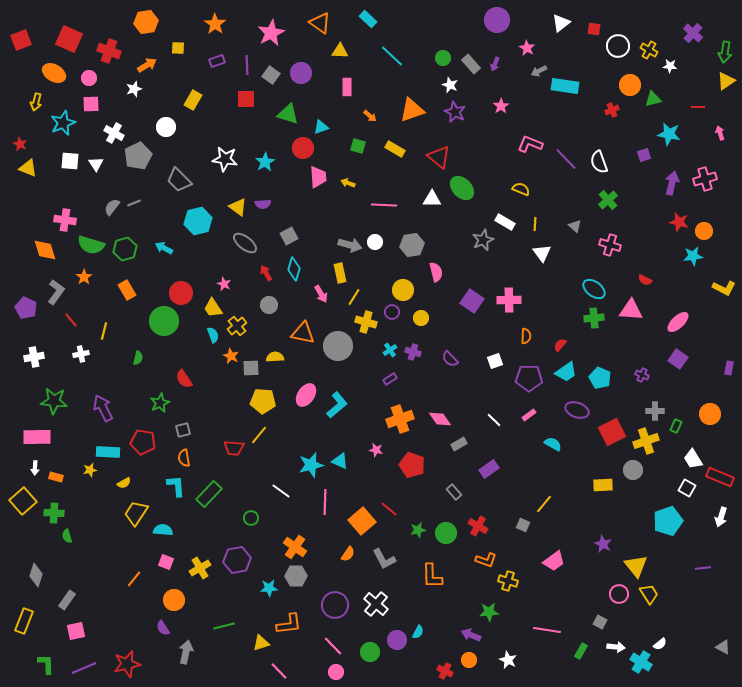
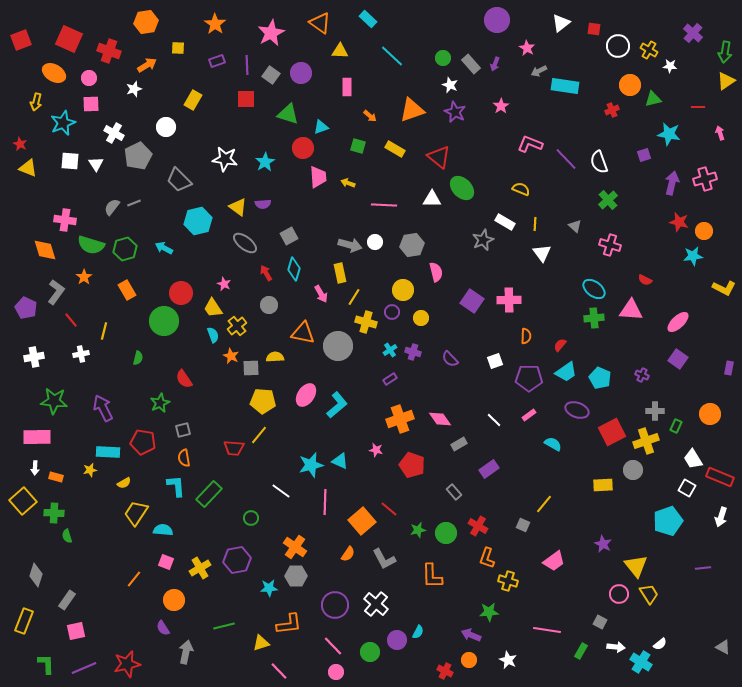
orange L-shape at (486, 560): moved 1 px right, 2 px up; rotated 90 degrees clockwise
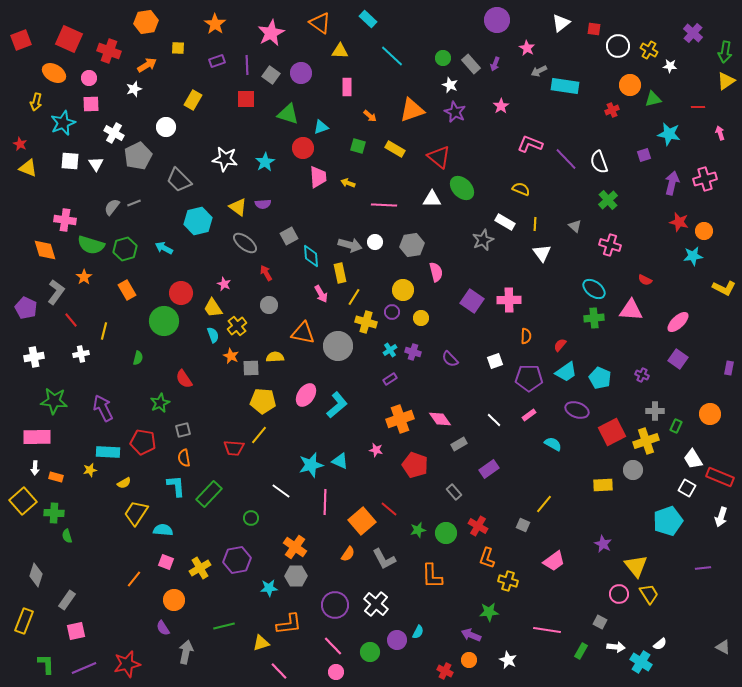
cyan diamond at (294, 269): moved 17 px right, 13 px up; rotated 20 degrees counterclockwise
red pentagon at (412, 465): moved 3 px right
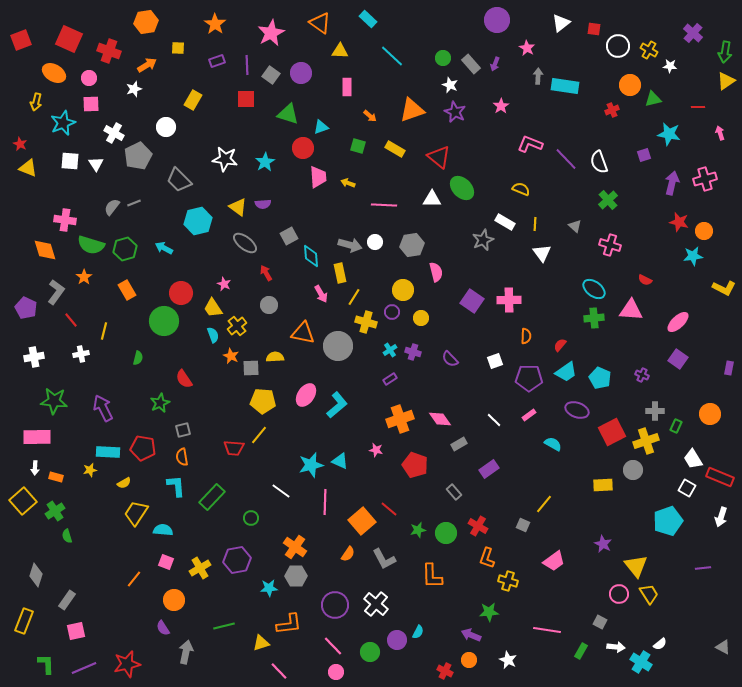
gray arrow at (539, 71): moved 1 px left, 5 px down; rotated 119 degrees clockwise
red pentagon at (143, 442): moved 6 px down
orange semicircle at (184, 458): moved 2 px left, 1 px up
green rectangle at (209, 494): moved 3 px right, 3 px down
green cross at (54, 513): moved 1 px right, 2 px up; rotated 36 degrees counterclockwise
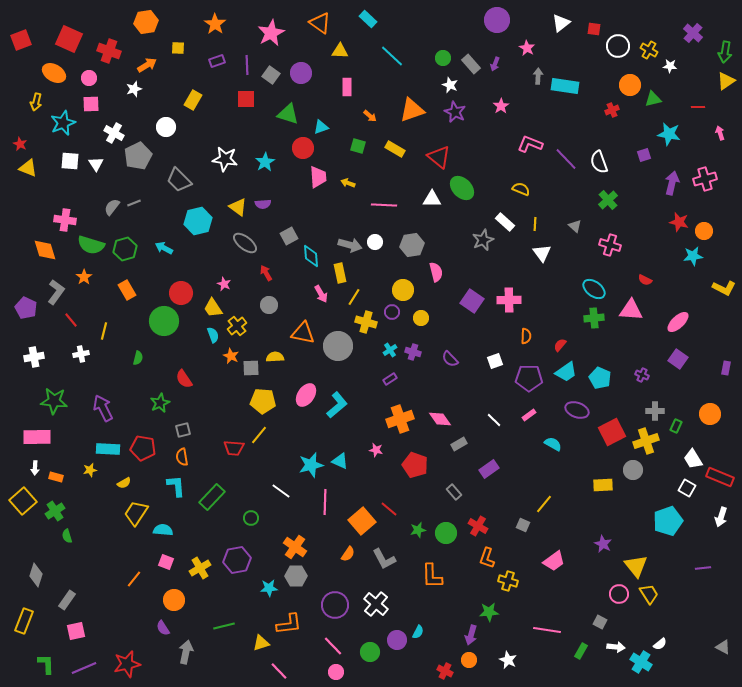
white rectangle at (505, 222): rotated 12 degrees clockwise
purple rectangle at (729, 368): moved 3 px left
cyan rectangle at (108, 452): moved 3 px up
purple arrow at (471, 635): rotated 96 degrees counterclockwise
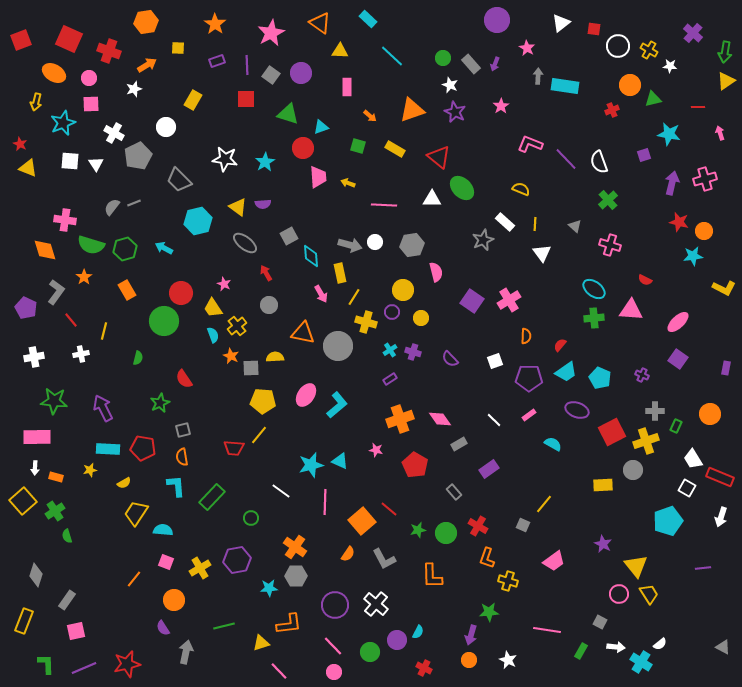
pink cross at (509, 300): rotated 30 degrees counterclockwise
red pentagon at (415, 465): rotated 10 degrees clockwise
red cross at (445, 671): moved 21 px left, 3 px up
pink circle at (336, 672): moved 2 px left
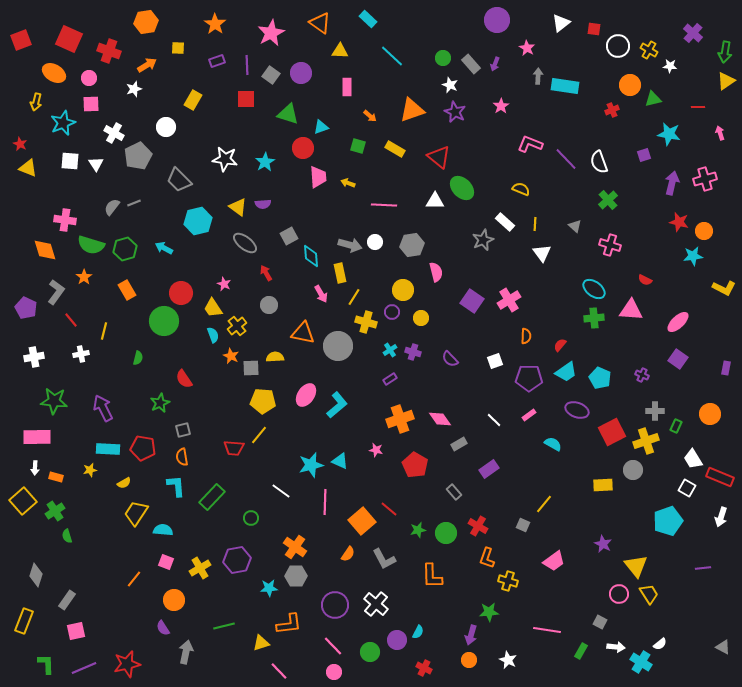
white triangle at (432, 199): moved 3 px right, 2 px down
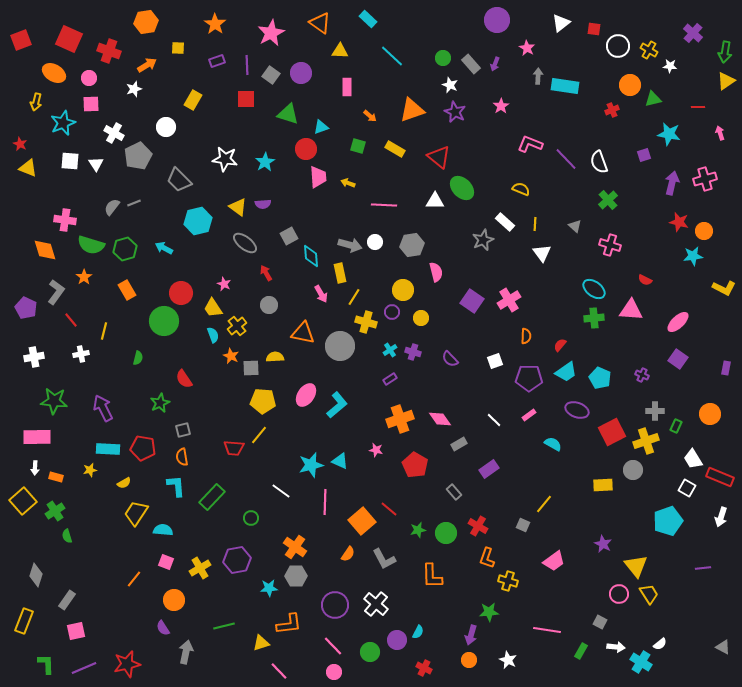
red circle at (303, 148): moved 3 px right, 1 px down
gray circle at (338, 346): moved 2 px right
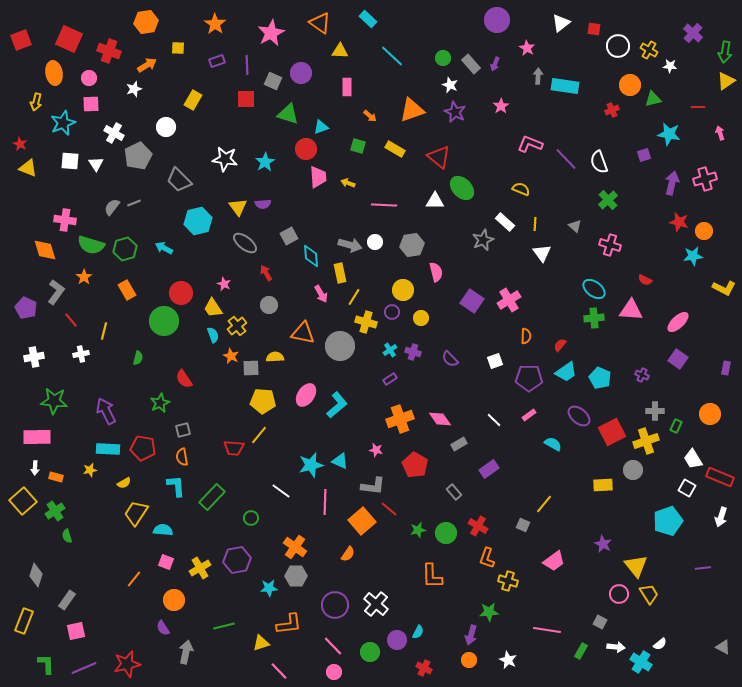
orange ellipse at (54, 73): rotated 50 degrees clockwise
gray square at (271, 75): moved 2 px right, 6 px down; rotated 12 degrees counterclockwise
yellow triangle at (238, 207): rotated 18 degrees clockwise
purple arrow at (103, 408): moved 3 px right, 3 px down
purple ellipse at (577, 410): moved 2 px right, 6 px down; rotated 20 degrees clockwise
gray L-shape at (384, 559): moved 11 px left, 73 px up; rotated 55 degrees counterclockwise
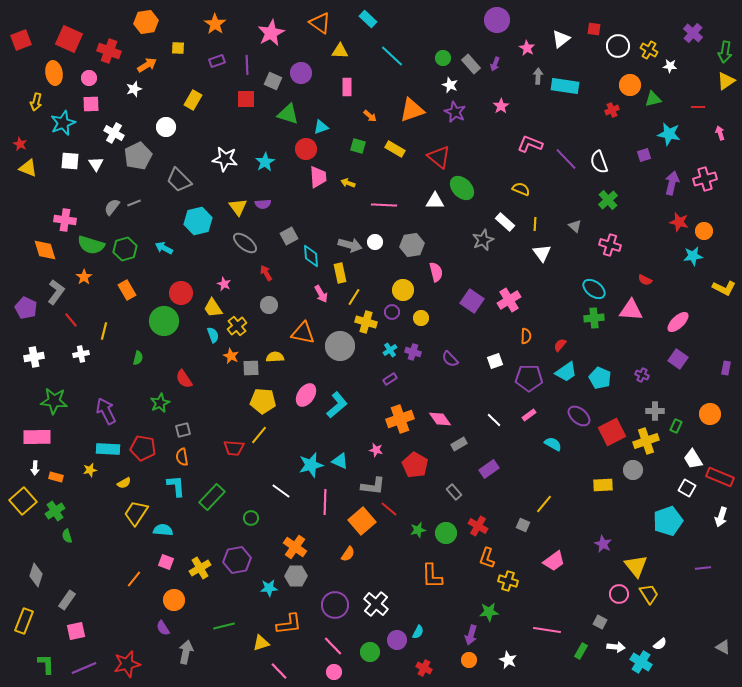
white triangle at (561, 23): moved 16 px down
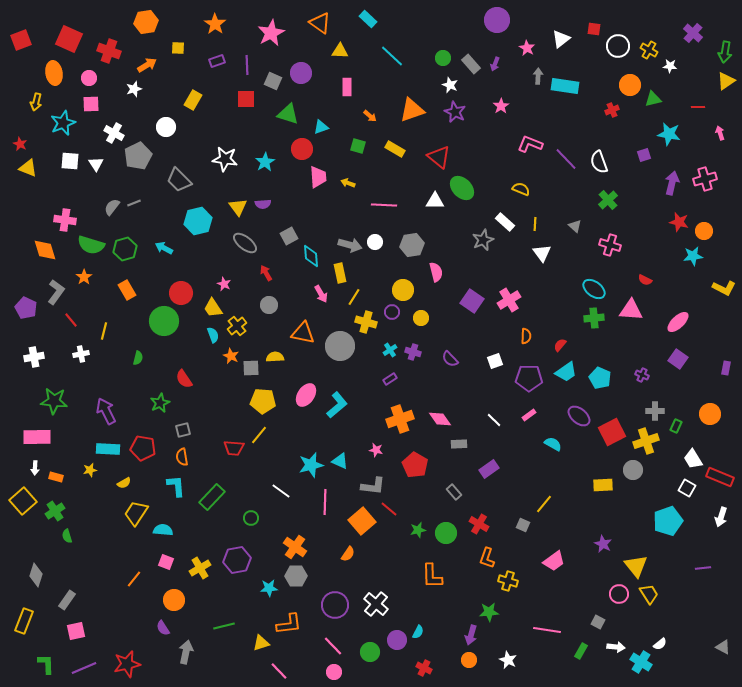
red circle at (306, 149): moved 4 px left
gray rectangle at (459, 444): rotated 28 degrees clockwise
red cross at (478, 526): moved 1 px right, 2 px up
gray square at (600, 622): moved 2 px left
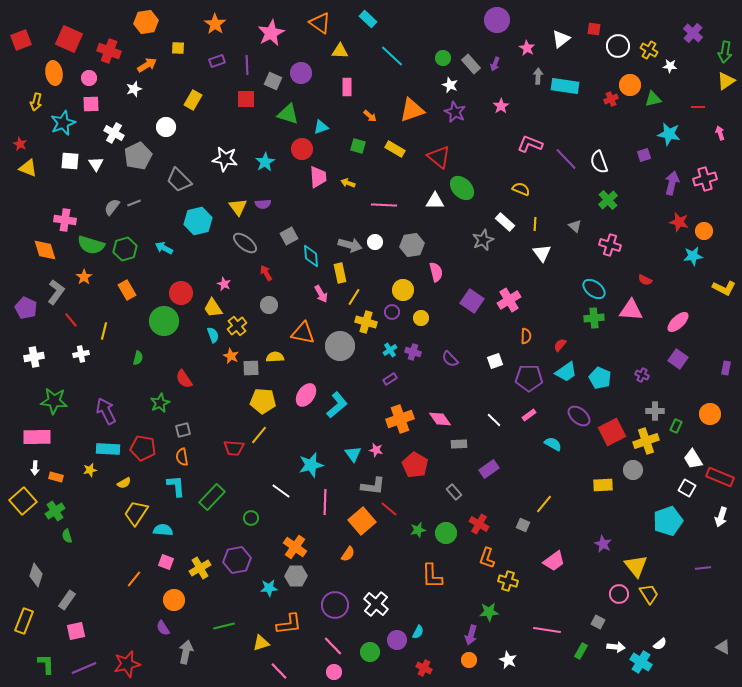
red cross at (612, 110): moved 1 px left, 11 px up
cyan triangle at (340, 461): moved 13 px right, 7 px up; rotated 30 degrees clockwise
